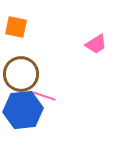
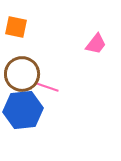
pink trapezoid: rotated 20 degrees counterclockwise
brown circle: moved 1 px right
pink line: moved 3 px right, 9 px up
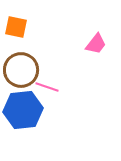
brown circle: moved 1 px left, 4 px up
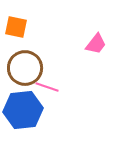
brown circle: moved 4 px right, 2 px up
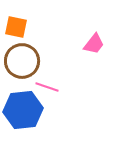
pink trapezoid: moved 2 px left
brown circle: moved 3 px left, 7 px up
